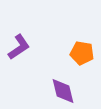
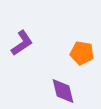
purple L-shape: moved 3 px right, 4 px up
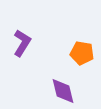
purple L-shape: rotated 24 degrees counterclockwise
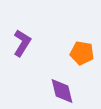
purple diamond: moved 1 px left
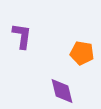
purple L-shape: moved 7 px up; rotated 24 degrees counterclockwise
